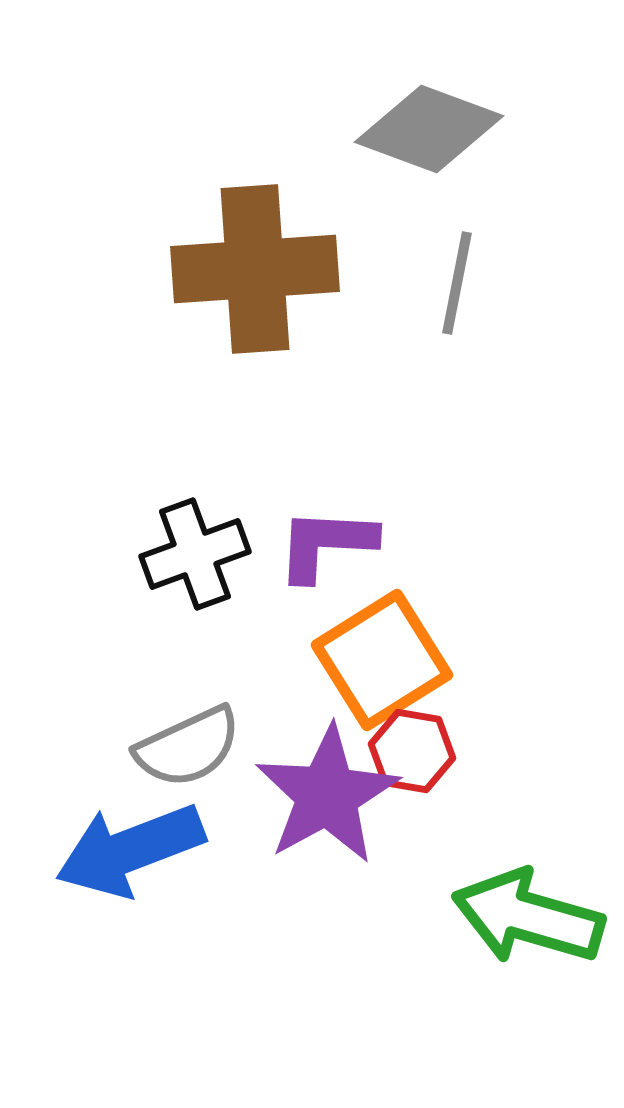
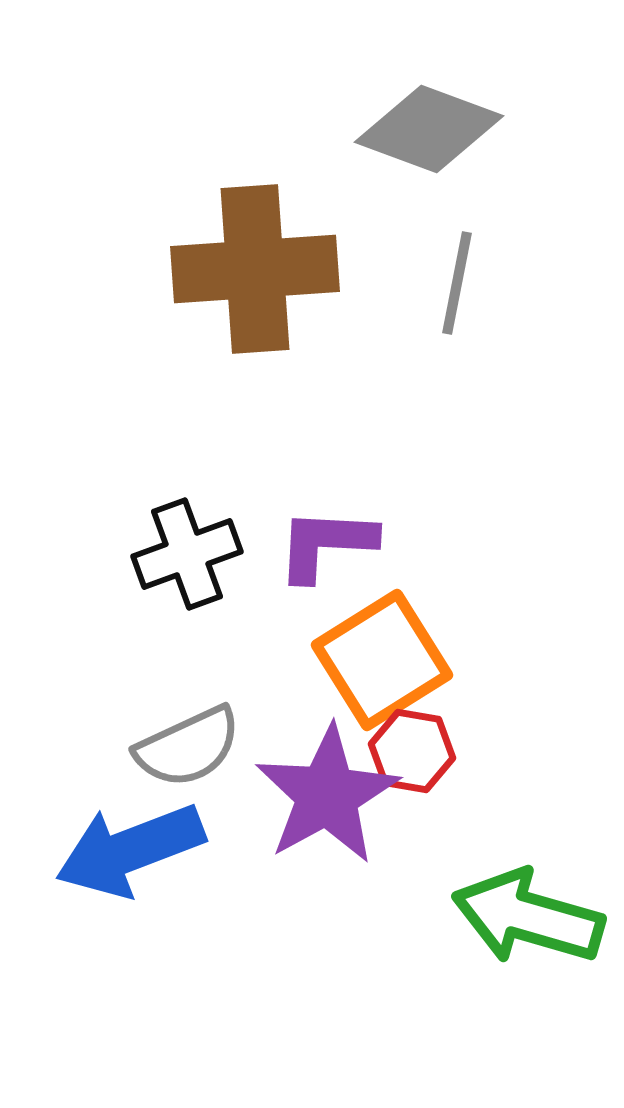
black cross: moved 8 px left
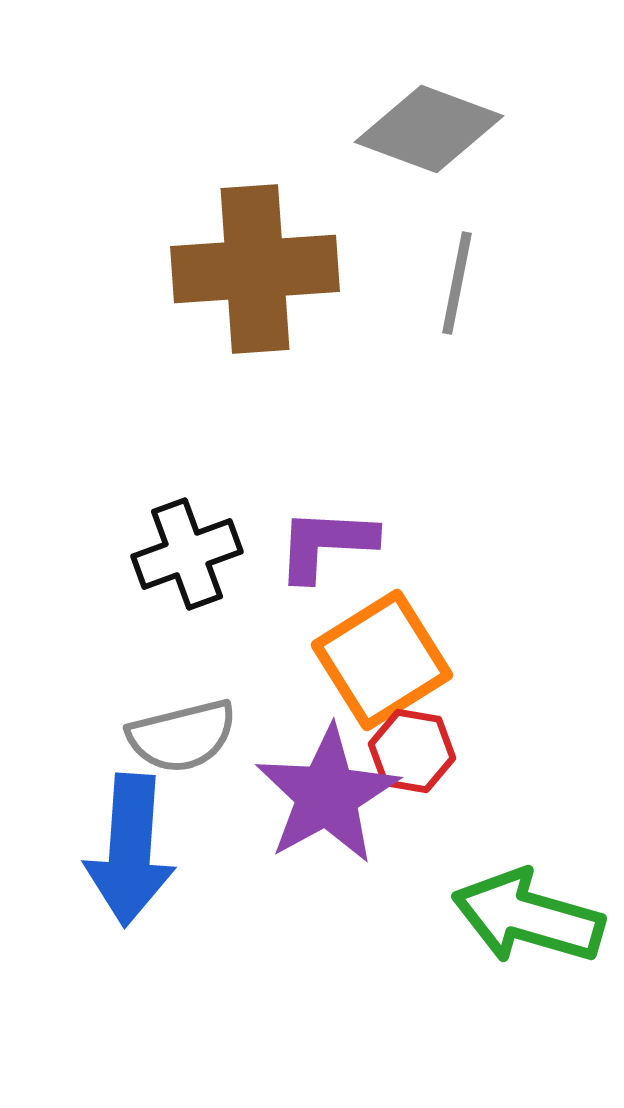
gray semicircle: moved 6 px left, 11 px up; rotated 11 degrees clockwise
blue arrow: rotated 65 degrees counterclockwise
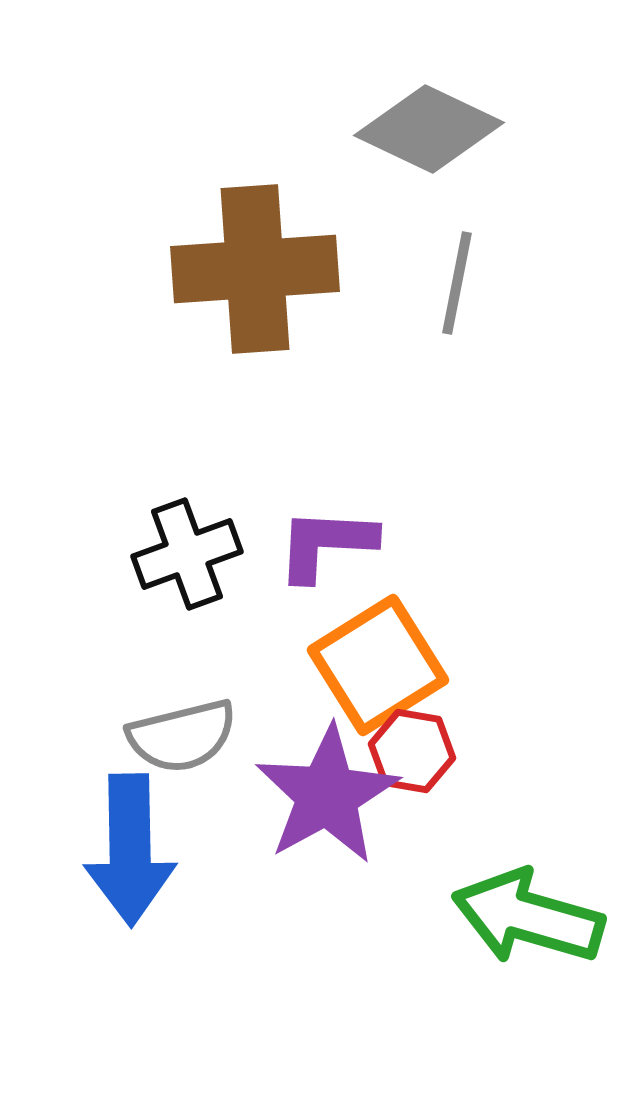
gray diamond: rotated 5 degrees clockwise
orange square: moved 4 px left, 5 px down
blue arrow: rotated 5 degrees counterclockwise
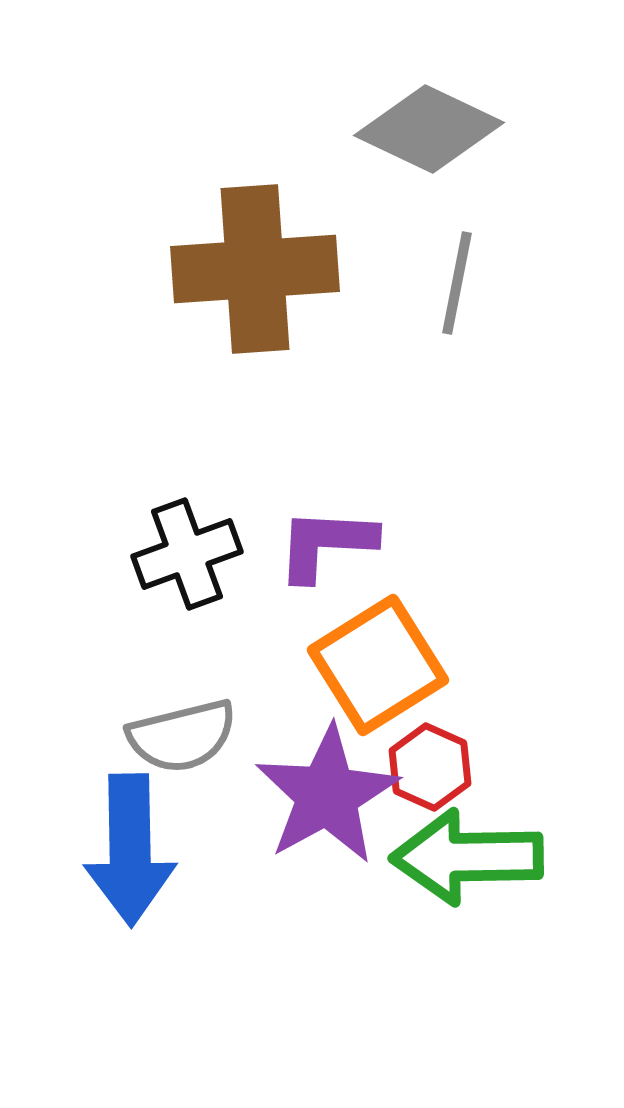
red hexagon: moved 18 px right, 16 px down; rotated 14 degrees clockwise
green arrow: moved 61 px left, 60 px up; rotated 17 degrees counterclockwise
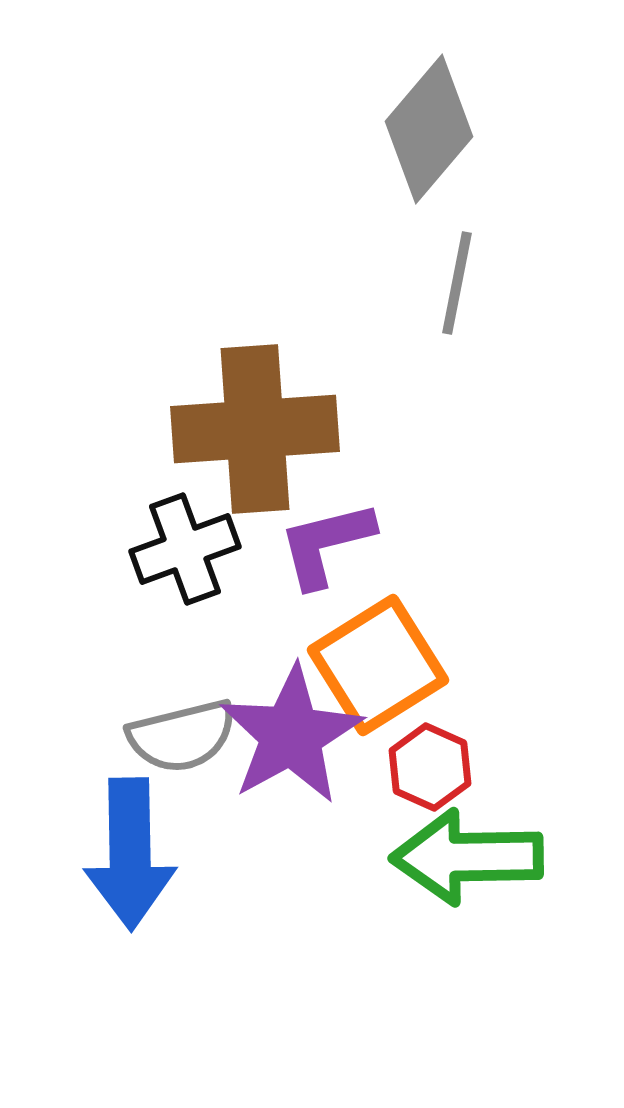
gray diamond: rotated 75 degrees counterclockwise
brown cross: moved 160 px down
purple L-shape: rotated 17 degrees counterclockwise
black cross: moved 2 px left, 5 px up
purple star: moved 36 px left, 60 px up
blue arrow: moved 4 px down
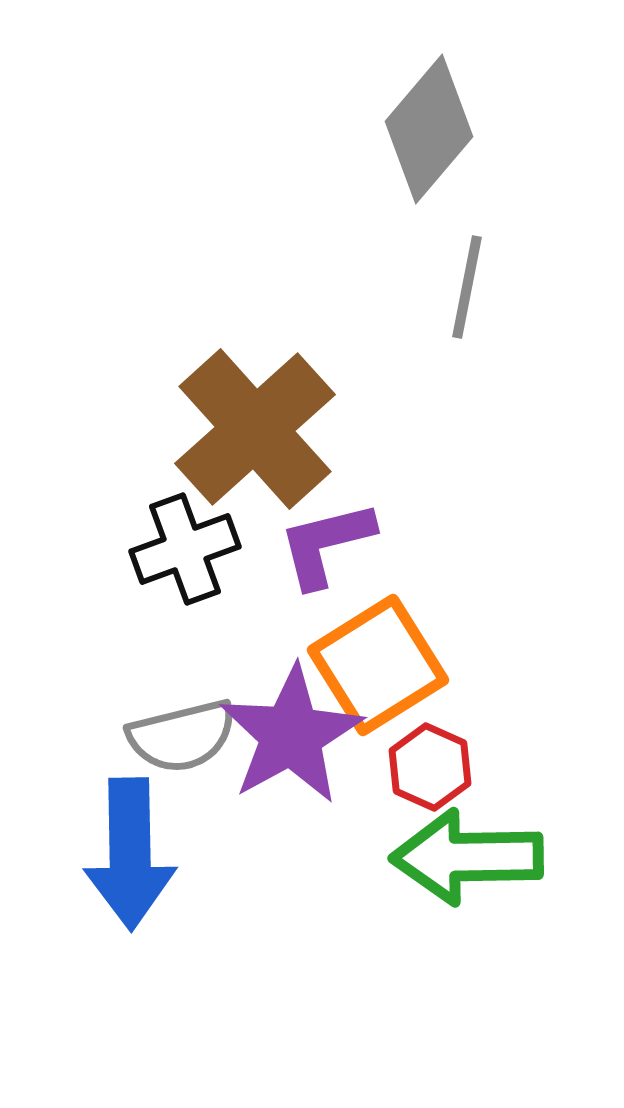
gray line: moved 10 px right, 4 px down
brown cross: rotated 38 degrees counterclockwise
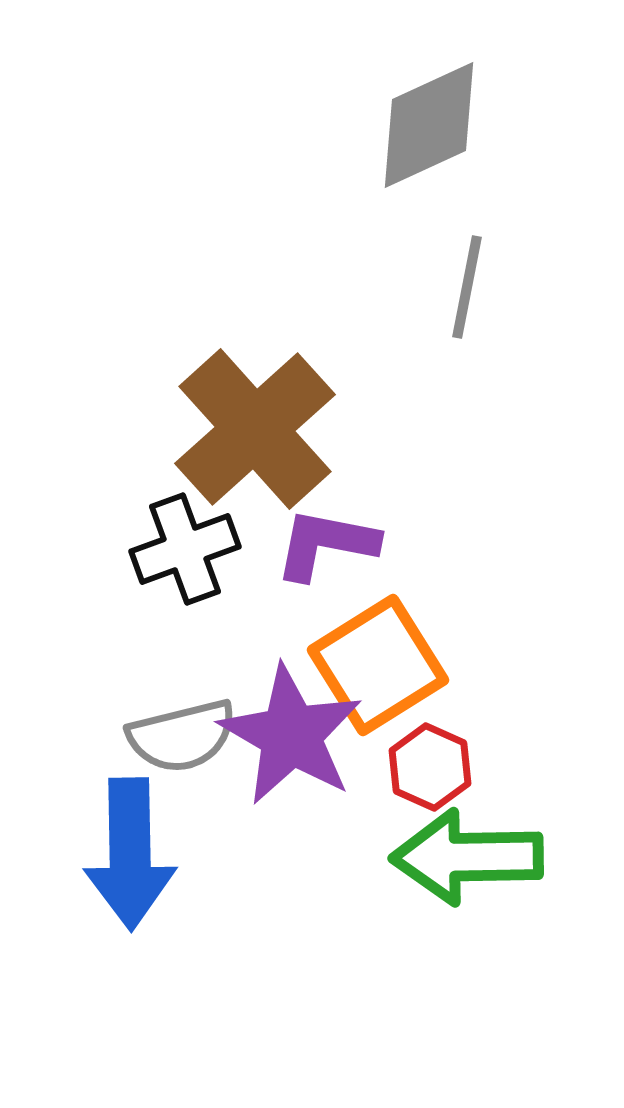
gray diamond: moved 4 px up; rotated 25 degrees clockwise
purple L-shape: rotated 25 degrees clockwise
purple star: rotated 13 degrees counterclockwise
